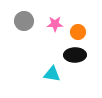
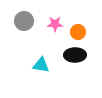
cyan triangle: moved 11 px left, 9 px up
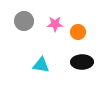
black ellipse: moved 7 px right, 7 px down
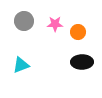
cyan triangle: moved 20 px left; rotated 30 degrees counterclockwise
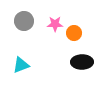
orange circle: moved 4 px left, 1 px down
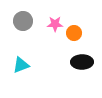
gray circle: moved 1 px left
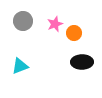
pink star: rotated 21 degrees counterclockwise
cyan triangle: moved 1 px left, 1 px down
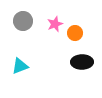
orange circle: moved 1 px right
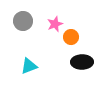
orange circle: moved 4 px left, 4 px down
cyan triangle: moved 9 px right
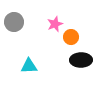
gray circle: moved 9 px left, 1 px down
black ellipse: moved 1 px left, 2 px up
cyan triangle: rotated 18 degrees clockwise
